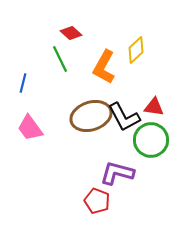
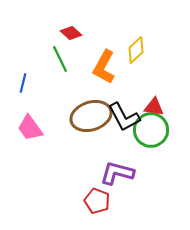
green circle: moved 10 px up
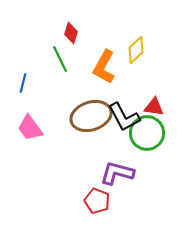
red diamond: rotated 65 degrees clockwise
green circle: moved 4 px left, 3 px down
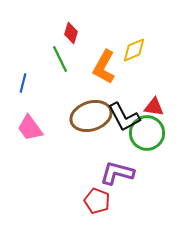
yellow diamond: moved 2 px left; rotated 20 degrees clockwise
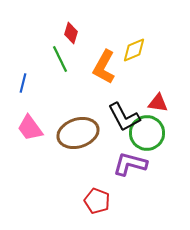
red triangle: moved 4 px right, 4 px up
brown ellipse: moved 13 px left, 17 px down
purple L-shape: moved 13 px right, 9 px up
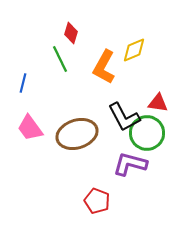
brown ellipse: moved 1 px left, 1 px down
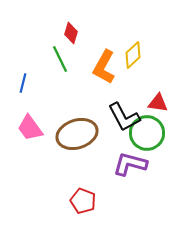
yellow diamond: moved 1 px left, 5 px down; rotated 20 degrees counterclockwise
red pentagon: moved 14 px left
